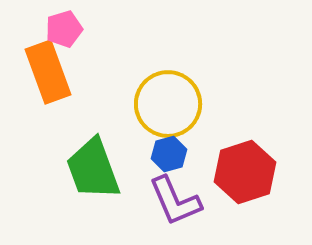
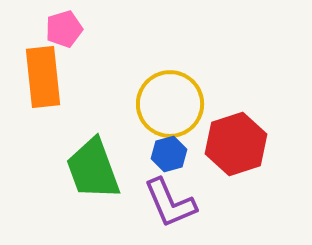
orange rectangle: moved 5 px left, 5 px down; rotated 14 degrees clockwise
yellow circle: moved 2 px right
red hexagon: moved 9 px left, 28 px up
purple L-shape: moved 5 px left, 2 px down
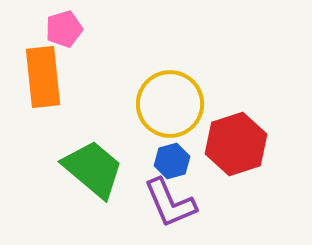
blue hexagon: moved 3 px right, 7 px down
green trapezoid: rotated 150 degrees clockwise
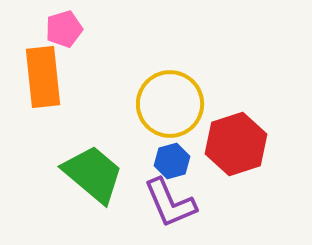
green trapezoid: moved 5 px down
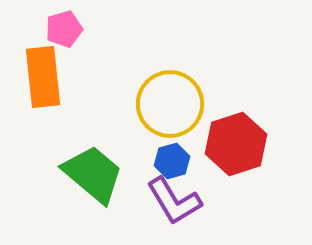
purple L-shape: moved 4 px right, 2 px up; rotated 8 degrees counterclockwise
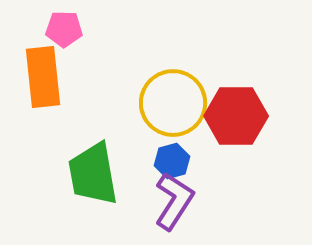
pink pentagon: rotated 18 degrees clockwise
yellow circle: moved 3 px right, 1 px up
red hexagon: moved 28 px up; rotated 18 degrees clockwise
green trapezoid: rotated 140 degrees counterclockwise
purple L-shape: rotated 116 degrees counterclockwise
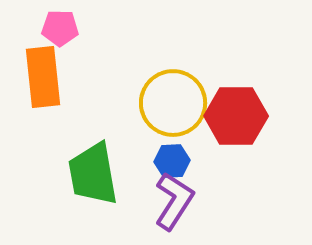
pink pentagon: moved 4 px left, 1 px up
blue hexagon: rotated 12 degrees clockwise
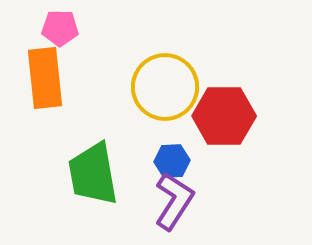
orange rectangle: moved 2 px right, 1 px down
yellow circle: moved 8 px left, 16 px up
red hexagon: moved 12 px left
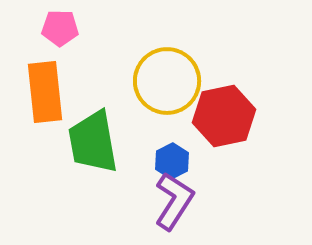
orange rectangle: moved 14 px down
yellow circle: moved 2 px right, 6 px up
red hexagon: rotated 12 degrees counterclockwise
blue hexagon: rotated 24 degrees counterclockwise
green trapezoid: moved 32 px up
